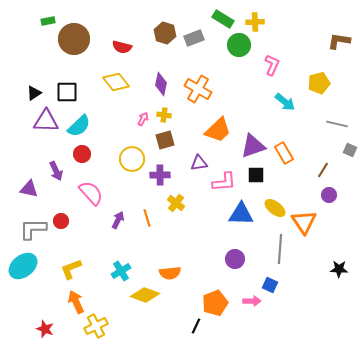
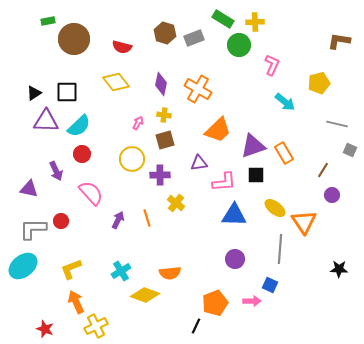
pink arrow at (143, 119): moved 5 px left, 4 px down
purple circle at (329, 195): moved 3 px right
blue triangle at (241, 214): moved 7 px left, 1 px down
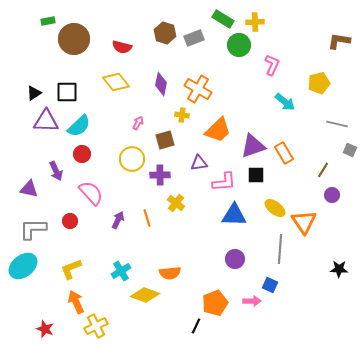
yellow cross at (164, 115): moved 18 px right
red circle at (61, 221): moved 9 px right
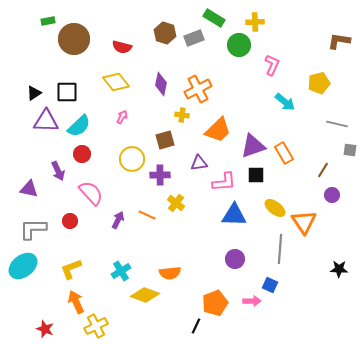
green rectangle at (223, 19): moved 9 px left, 1 px up
orange cross at (198, 89): rotated 32 degrees clockwise
pink arrow at (138, 123): moved 16 px left, 6 px up
gray square at (350, 150): rotated 16 degrees counterclockwise
purple arrow at (56, 171): moved 2 px right
orange line at (147, 218): moved 3 px up; rotated 48 degrees counterclockwise
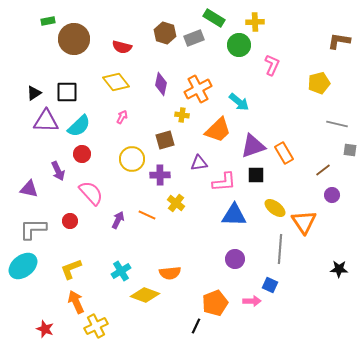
cyan arrow at (285, 102): moved 46 px left
brown line at (323, 170): rotated 21 degrees clockwise
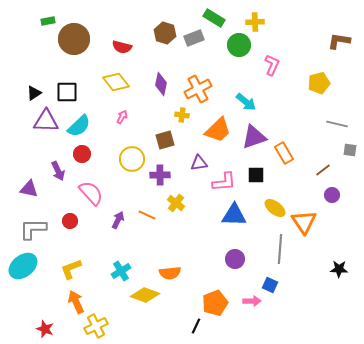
cyan arrow at (239, 102): moved 7 px right
purple triangle at (253, 146): moved 1 px right, 9 px up
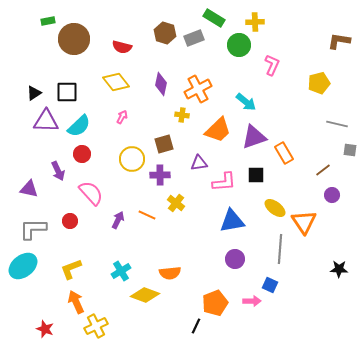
brown square at (165, 140): moved 1 px left, 4 px down
blue triangle at (234, 215): moved 2 px left, 6 px down; rotated 12 degrees counterclockwise
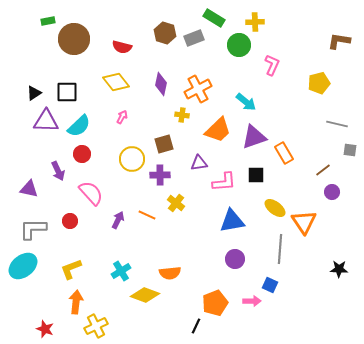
purple circle at (332, 195): moved 3 px up
orange arrow at (76, 302): rotated 30 degrees clockwise
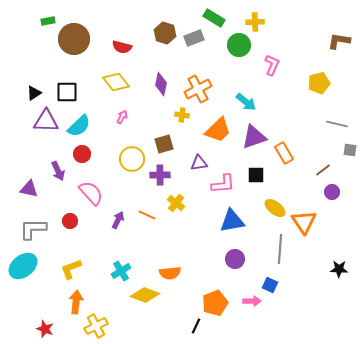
pink L-shape at (224, 182): moved 1 px left, 2 px down
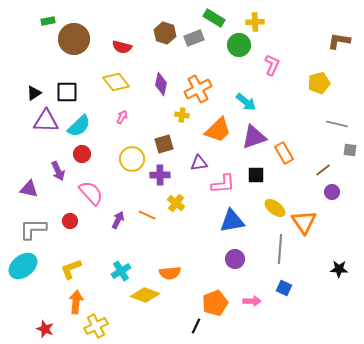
blue square at (270, 285): moved 14 px right, 3 px down
